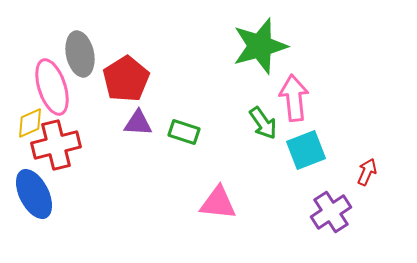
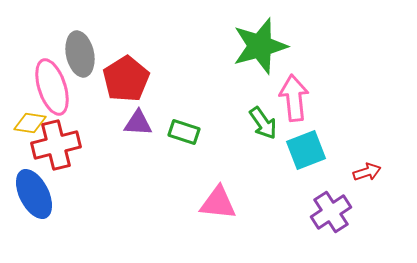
yellow diamond: rotated 32 degrees clockwise
red arrow: rotated 48 degrees clockwise
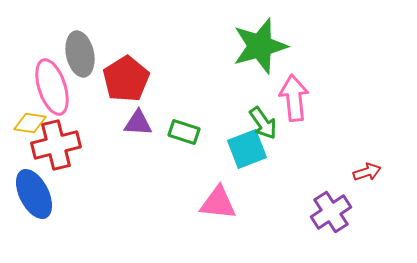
cyan square: moved 59 px left, 1 px up
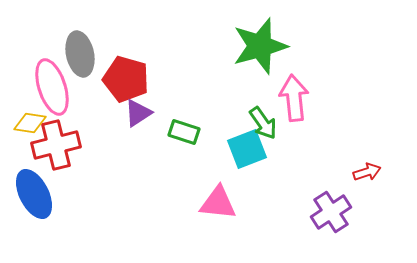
red pentagon: rotated 24 degrees counterclockwise
purple triangle: moved 10 px up; rotated 36 degrees counterclockwise
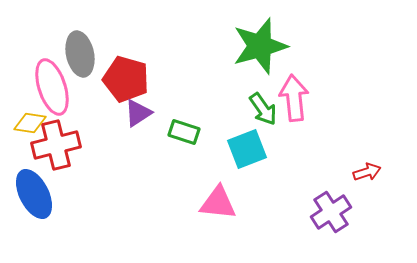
green arrow: moved 14 px up
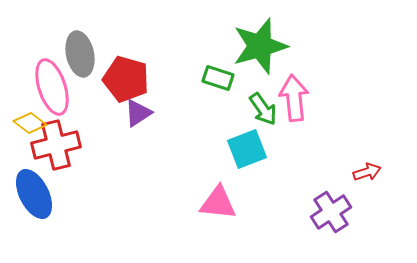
yellow diamond: rotated 28 degrees clockwise
green rectangle: moved 34 px right, 54 px up
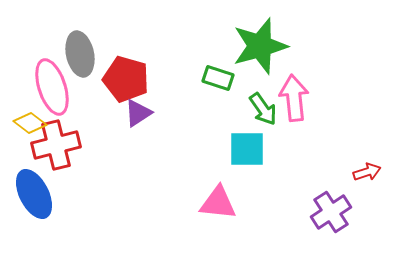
cyan square: rotated 21 degrees clockwise
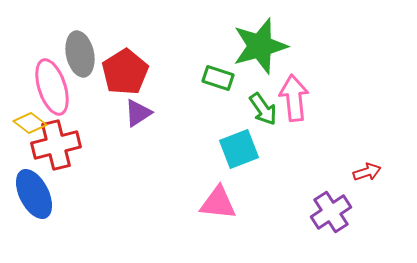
red pentagon: moved 1 px left, 7 px up; rotated 24 degrees clockwise
cyan square: moved 8 px left; rotated 21 degrees counterclockwise
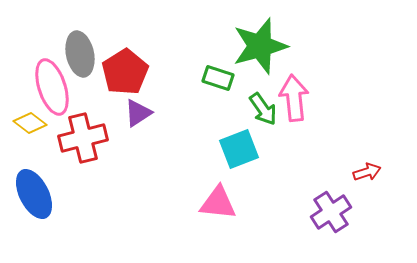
red cross: moved 27 px right, 7 px up
